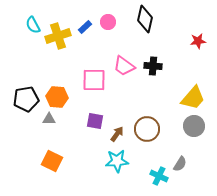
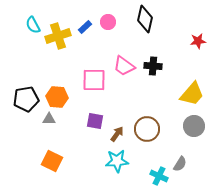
yellow trapezoid: moved 1 px left, 4 px up
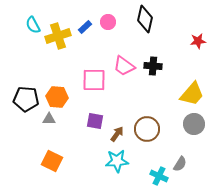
black pentagon: rotated 15 degrees clockwise
gray circle: moved 2 px up
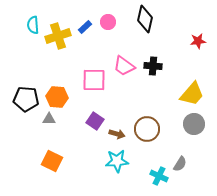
cyan semicircle: rotated 24 degrees clockwise
purple square: rotated 24 degrees clockwise
brown arrow: rotated 70 degrees clockwise
